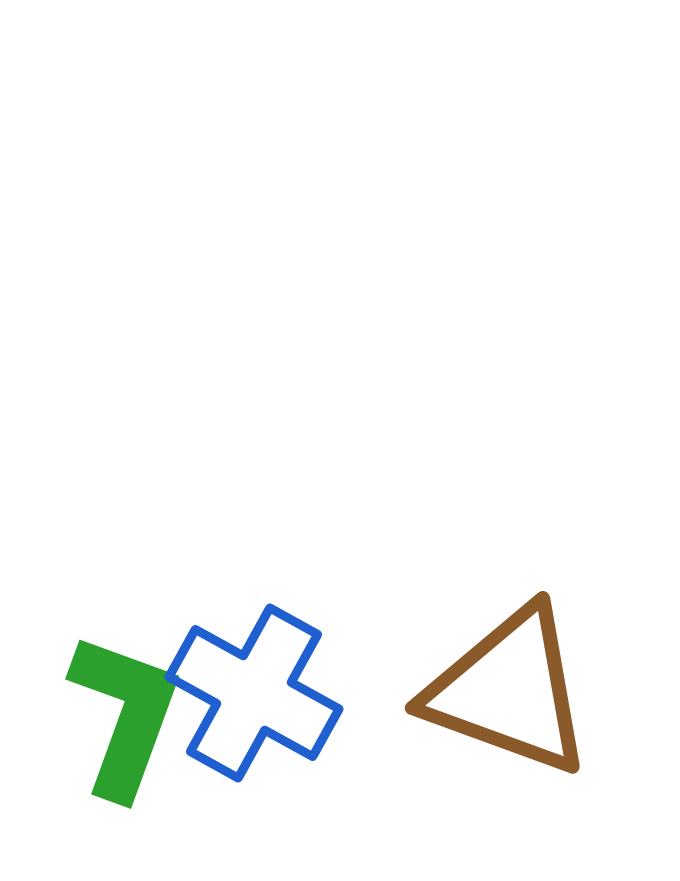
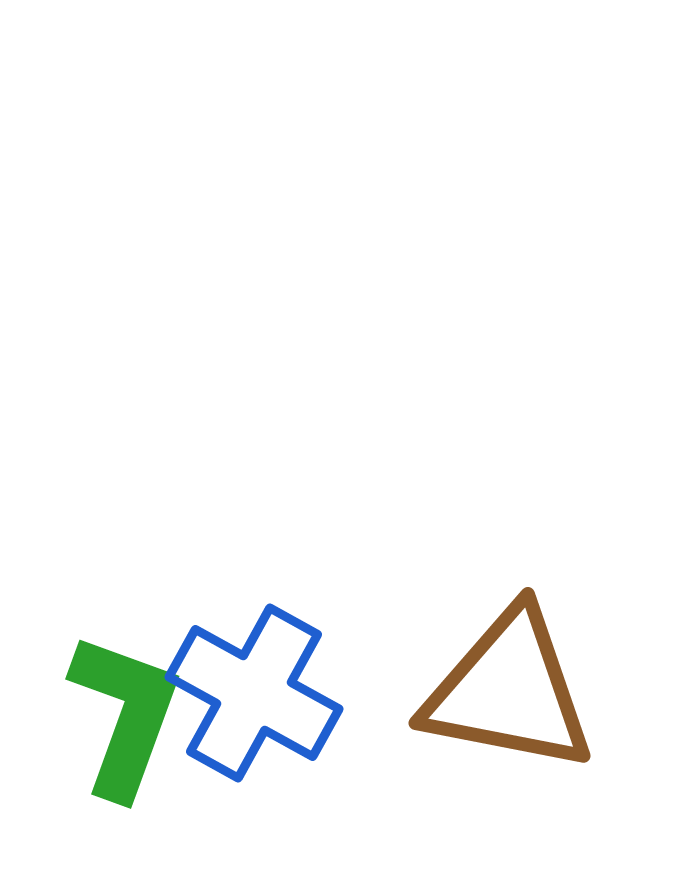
brown triangle: rotated 9 degrees counterclockwise
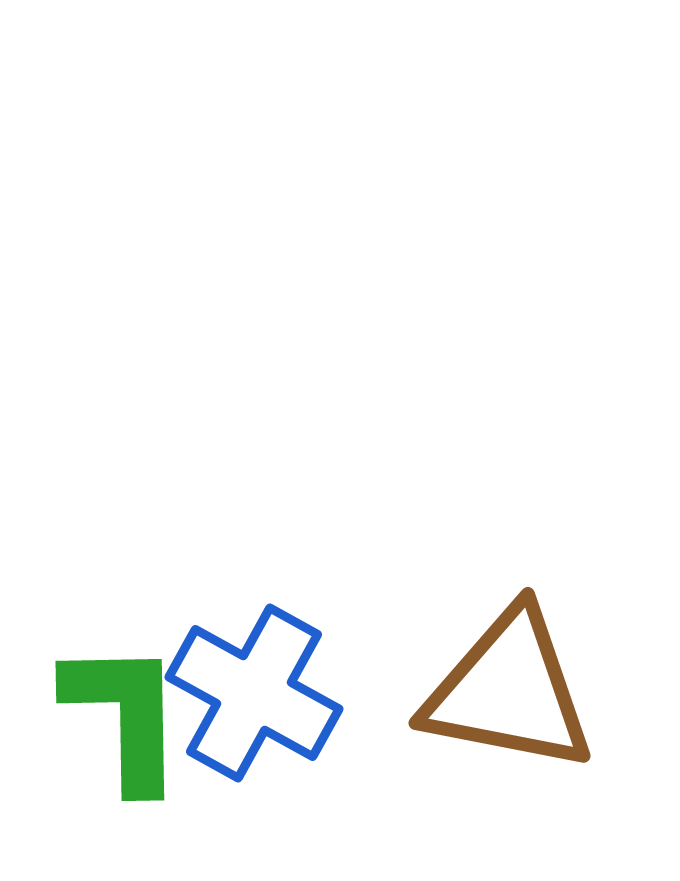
green L-shape: rotated 21 degrees counterclockwise
